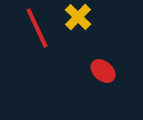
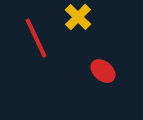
red line: moved 1 px left, 10 px down
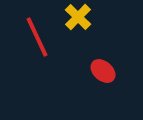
red line: moved 1 px right, 1 px up
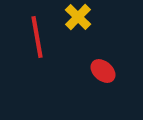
red line: rotated 15 degrees clockwise
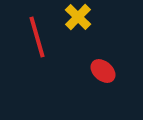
red line: rotated 6 degrees counterclockwise
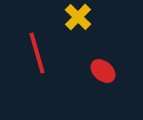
red line: moved 16 px down
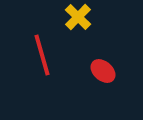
red line: moved 5 px right, 2 px down
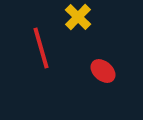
red line: moved 1 px left, 7 px up
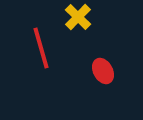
red ellipse: rotated 20 degrees clockwise
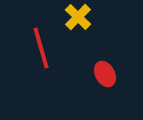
red ellipse: moved 2 px right, 3 px down
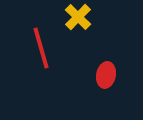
red ellipse: moved 1 px right, 1 px down; rotated 40 degrees clockwise
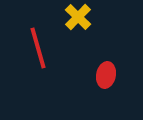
red line: moved 3 px left
